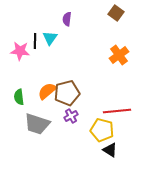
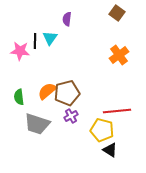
brown square: moved 1 px right
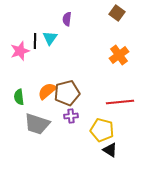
pink star: rotated 24 degrees counterclockwise
red line: moved 3 px right, 9 px up
purple cross: rotated 24 degrees clockwise
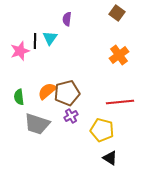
purple cross: rotated 24 degrees counterclockwise
black triangle: moved 8 px down
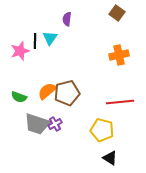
orange cross: rotated 24 degrees clockwise
green semicircle: rotated 63 degrees counterclockwise
purple cross: moved 16 px left, 8 px down
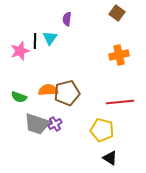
orange semicircle: moved 1 px right, 1 px up; rotated 36 degrees clockwise
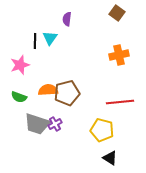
pink star: moved 14 px down
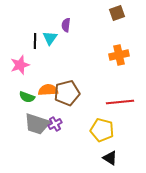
brown square: rotated 35 degrees clockwise
purple semicircle: moved 1 px left, 6 px down
green semicircle: moved 8 px right
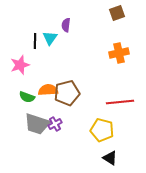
orange cross: moved 2 px up
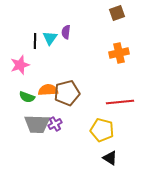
purple semicircle: moved 7 px down
gray trapezoid: rotated 16 degrees counterclockwise
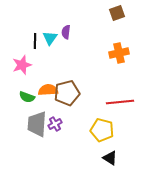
pink star: moved 2 px right
gray trapezoid: rotated 92 degrees clockwise
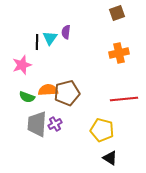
black line: moved 2 px right, 1 px down
red line: moved 4 px right, 3 px up
